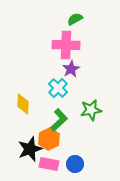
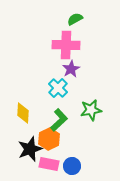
yellow diamond: moved 9 px down
blue circle: moved 3 px left, 2 px down
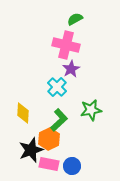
pink cross: rotated 12 degrees clockwise
cyan cross: moved 1 px left, 1 px up
black star: moved 1 px right, 1 px down
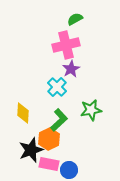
pink cross: rotated 28 degrees counterclockwise
blue circle: moved 3 px left, 4 px down
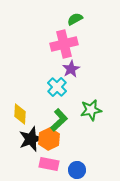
pink cross: moved 2 px left, 1 px up
yellow diamond: moved 3 px left, 1 px down
black star: moved 11 px up
blue circle: moved 8 px right
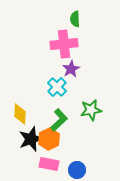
green semicircle: rotated 63 degrees counterclockwise
pink cross: rotated 8 degrees clockwise
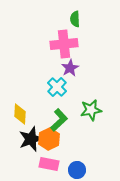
purple star: moved 1 px left, 1 px up
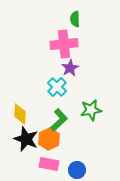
black star: moved 5 px left; rotated 30 degrees counterclockwise
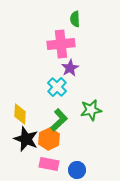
pink cross: moved 3 px left
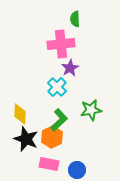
orange hexagon: moved 3 px right, 2 px up
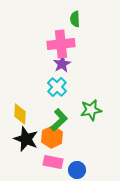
purple star: moved 8 px left, 4 px up
pink rectangle: moved 4 px right, 2 px up
